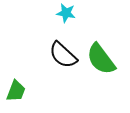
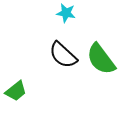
green trapezoid: rotated 30 degrees clockwise
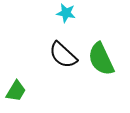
green semicircle: rotated 12 degrees clockwise
green trapezoid: rotated 20 degrees counterclockwise
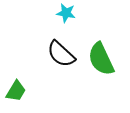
black semicircle: moved 2 px left, 1 px up
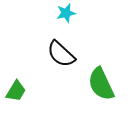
cyan star: rotated 24 degrees counterclockwise
green semicircle: moved 25 px down
